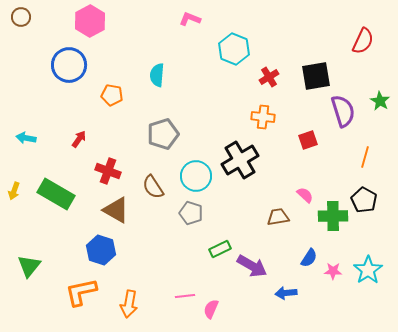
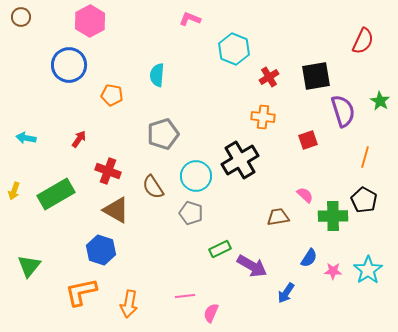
green rectangle at (56, 194): rotated 60 degrees counterclockwise
blue arrow at (286, 293): rotated 50 degrees counterclockwise
pink semicircle at (211, 309): moved 4 px down
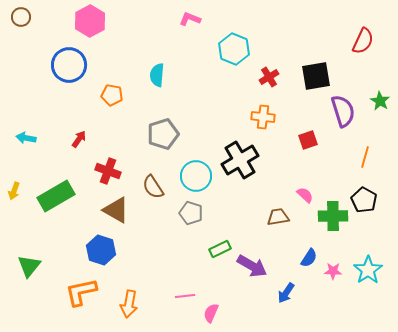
green rectangle at (56, 194): moved 2 px down
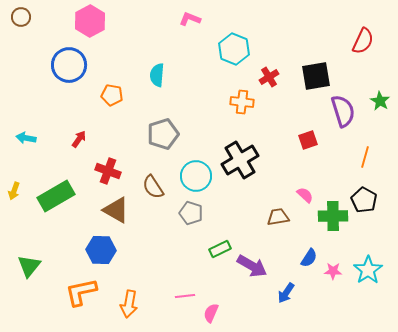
orange cross at (263, 117): moved 21 px left, 15 px up
blue hexagon at (101, 250): rotated 16 degrees counterclockwise
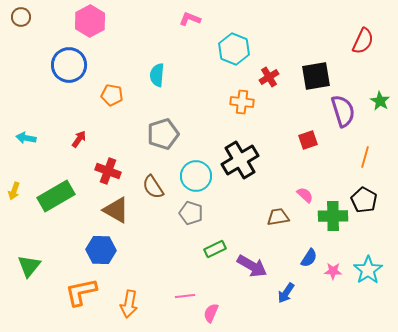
green rectangle at (220, 249): moved 5 px left
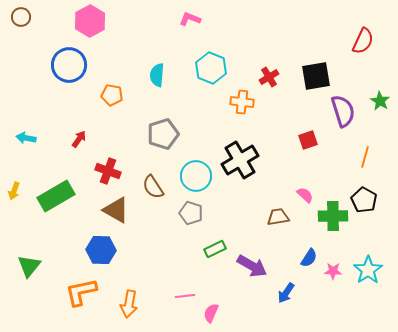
cyan hexagon at (234, 49): moved 23 px left, 19 px down
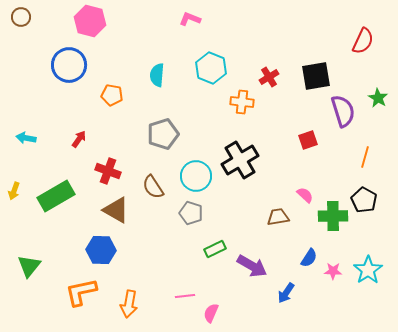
pink hexagon at (90, 21): rotated 16 degrees counterclockwise
green star at (380, 101): moved 2 px left, 3 px up
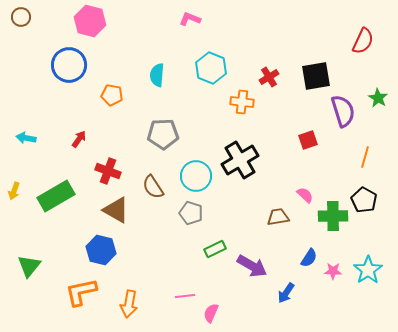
gray pentagon at (163, 134): rotated 16 degrees clockwise
blue hexagon at (101, 250): rotated 12 degrees clockwise
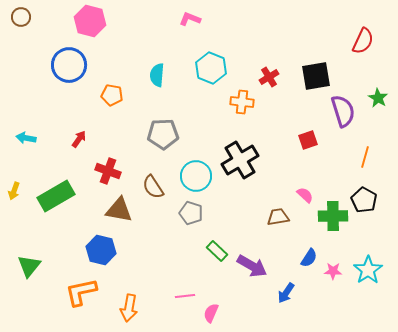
brown triangle at (116, 210): moved 3 px right; rotated 20 degrees counterclockwise
green rectangle at (215, 249): moved 2 px right, 2 px down; rotated 70 degrees clockwise
orange arrow at (129, 304): moved 4 px down
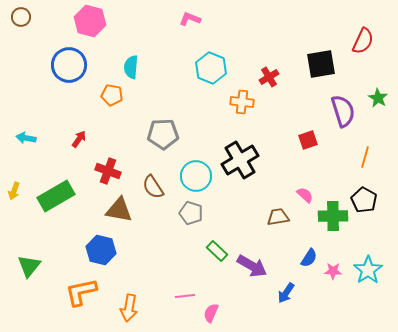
cyan semicircle at (157, 75): moved 26 px left, 8 px up
black square at (316, 76): moved 5 px right, 12 px up
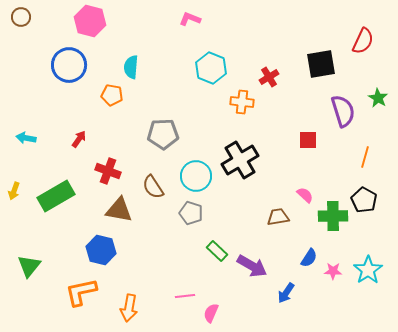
red square at (308, 140): rotated 18 degrees clockwise
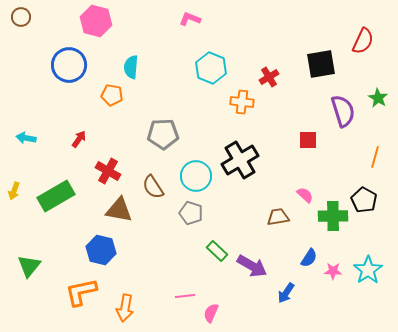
pink hexagon at (90, 21): moved 6 px right
orange line at (365, 157): moved 10 px right
red cross at (108, 171): rotated 10 degrees clockwise
orange arrow at (129, 308): moved 4 px left
